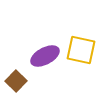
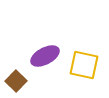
yellow square: moved 3 px right, 15 px down
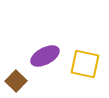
yellow square: moved 1 px right, 1 px up
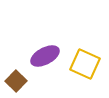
yellow square: rotated 12 degrees clockwise
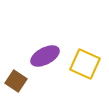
brown square: rotated 10 degrees counterclockwise
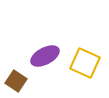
yellow square: moved 1 px up
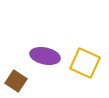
purple ellipse: rotated 40 degrees clockwise
